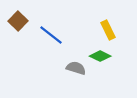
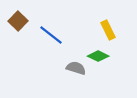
green diamond: moved 2 px left
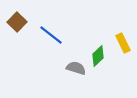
brown square: moved 1 px left, 1 px down
yellow rectangle: moved 15 px right, 13 px down
green diamond: rotated 70 degrees counterclockwise
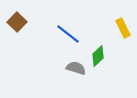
blue line: moved 17 px right, 1 px up
yellow rectangle: moved 15 px up
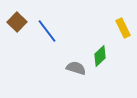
blue line: moved 21 px left, 3 px up; rotated 15 degrees clockwise
green diamond: moved 2 px right
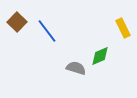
green diamond: rotated 20 degrees clockwise
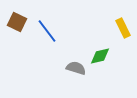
brown square: rotated 18 degrees counterclockwise
green diamond: rotated 10 degrees clockwise
